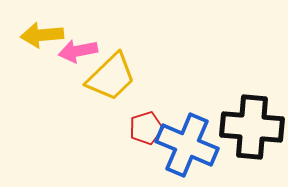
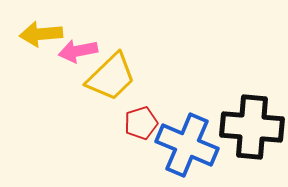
yellow arrow: moved 1 px left, 1 px up
red pentagon: moved 5 px left, 5 px up
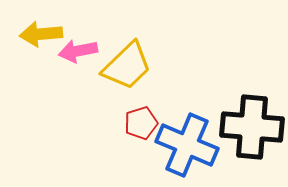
yellow trapezoid: moved 16 px right, 11 px up
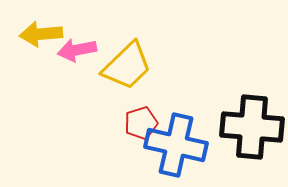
pink arrow: moved 1 px left, 1 px up
blue cross: moved 11 px left; rotated 10 degrees counterclockwise
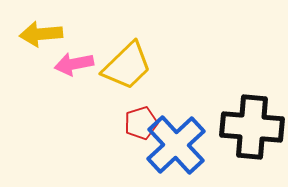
pink arrow: moved 3 px left, 14 px down
blue cross: rotated 34 degrees clockwise
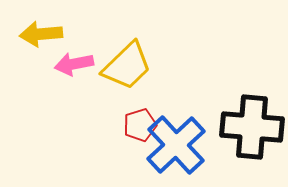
red pentagon: moved 1 px left, 2 px down
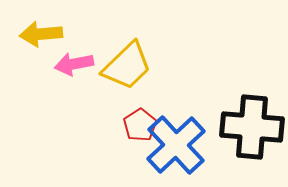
red pentagon: rotated 16 degrees counterclockwise
